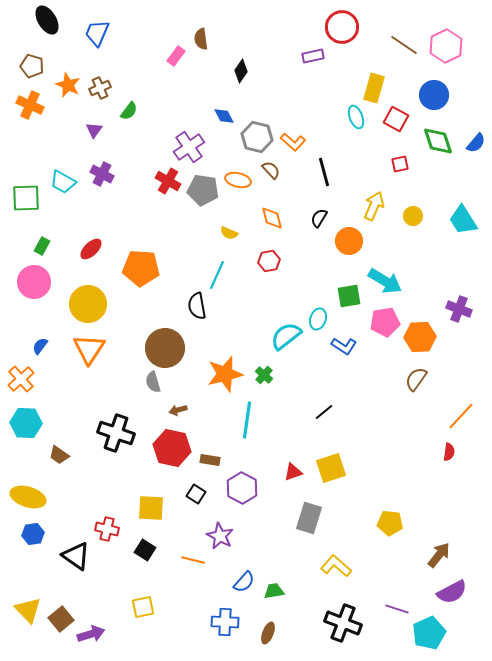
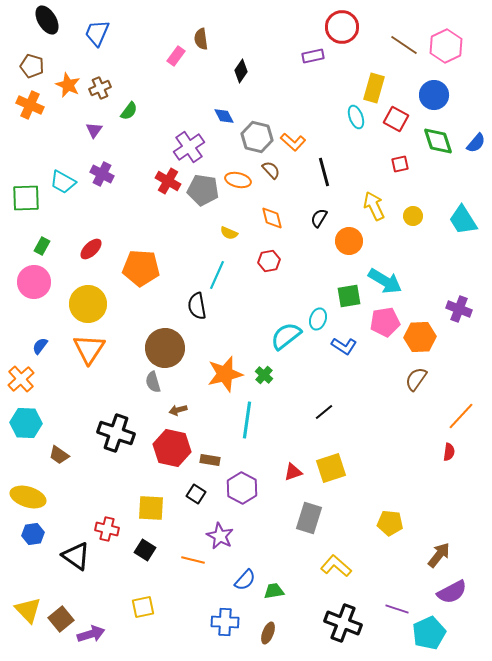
yellow arrow at (374, 206): rotated 48 degrees counterclockwise
blue semicircle at (244, 582): moved 1 px right, 2 px up
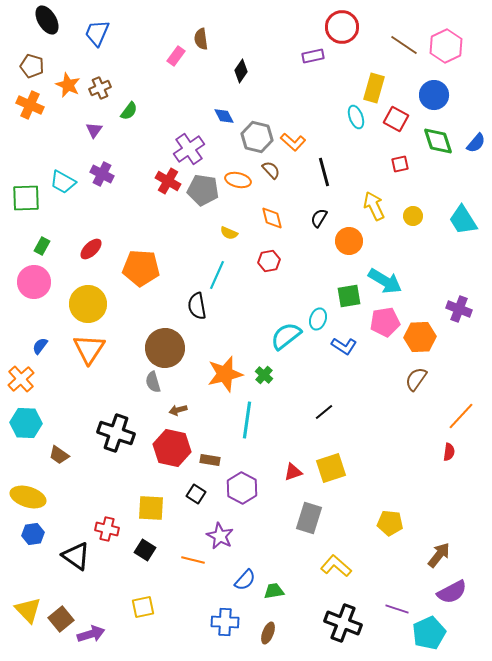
purple cross at (189, 147): moved 2 px down
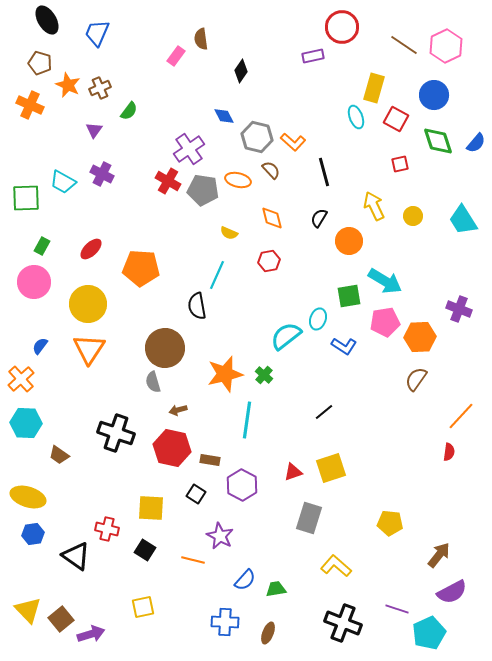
brown pentagon at (32, 66): moved 8 px right, 3 px up
purple hexagon at (242, 488): moved 3 px up
green trapezoid at (274, 591): moved 2 px right, 2 px up
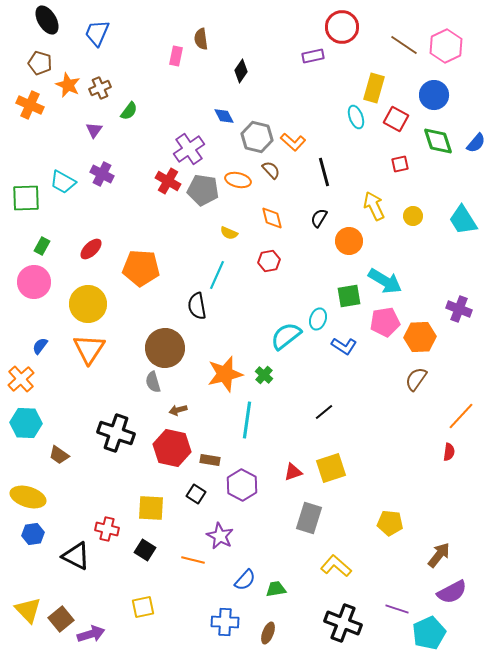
pink rectangle at (176, 56): rotated 24 degrees counterclockwise
black triangle at (76, 556): rotated 8 degrees counterclockwise
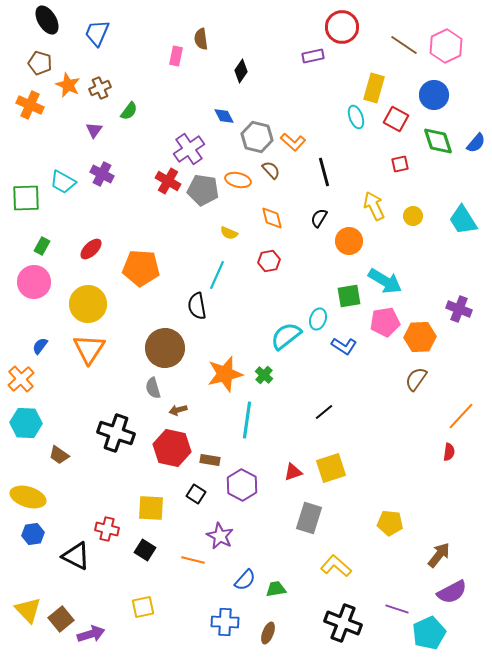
gray semicircle at (153, 382): moved 6 px down
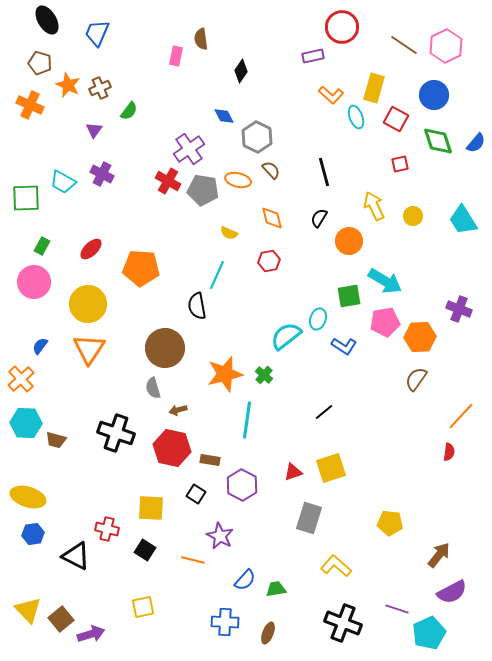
gray hexagon at (257, 137): rotated 12 degrees clockwise
orange L-shape at (293, 142): moved 38 px right, 47 px up
brown trapezoid at (59, 455): moved 3 px left, 15 px up; rotated 20 degrees counterclockwise
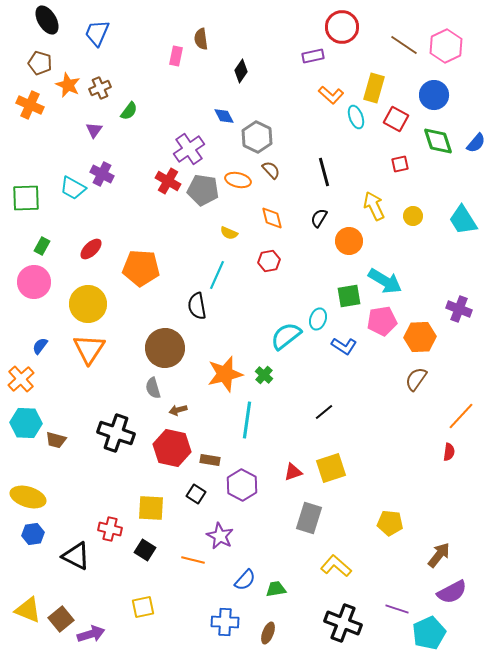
cyan trapezoid at (63, 182): moved 10 px right, 6 px down
pink pentagon at (385, 322): moved 3 px left, 1 px up
red cross at (107, 529): moved 3 px right
yellow triangle at (28, 610): rotated 24 degrees counterclockwise
